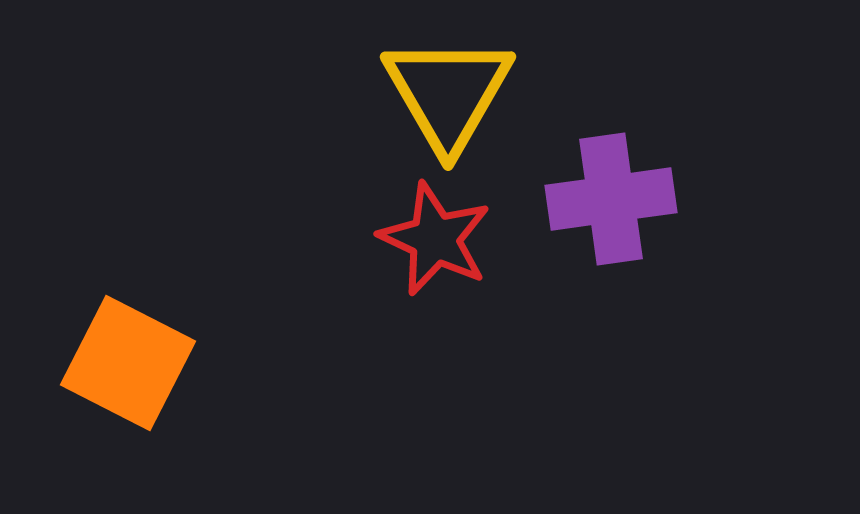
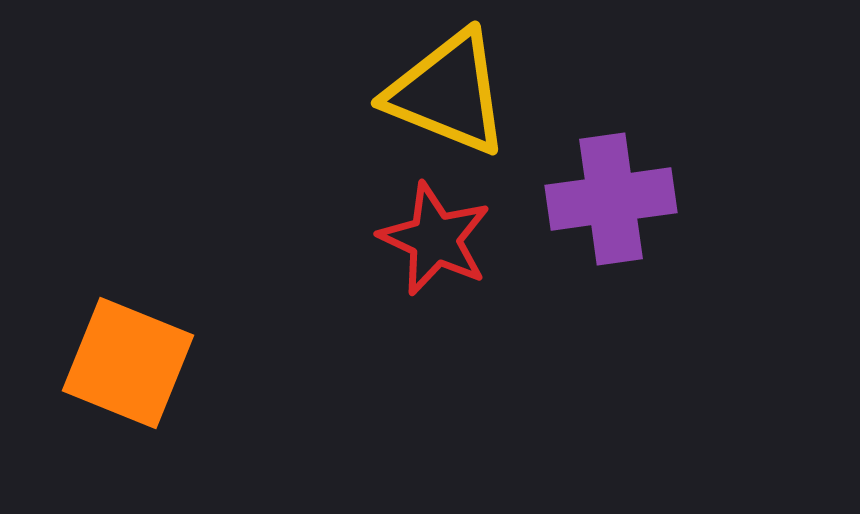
yellow triangle: rotated 38 degrees counterclockwise
orange square: rotated 5 degrees counterclockwise
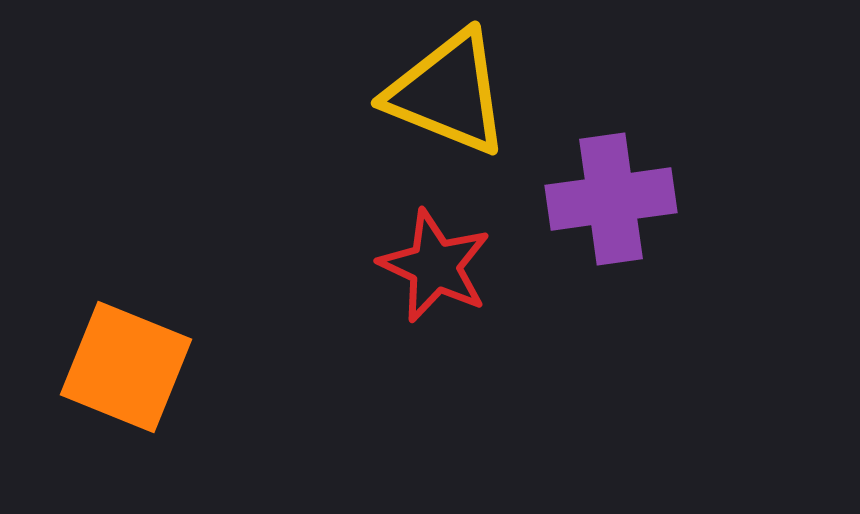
red star: moved 27 px down
orange square: moved 2 px left, 4 px down
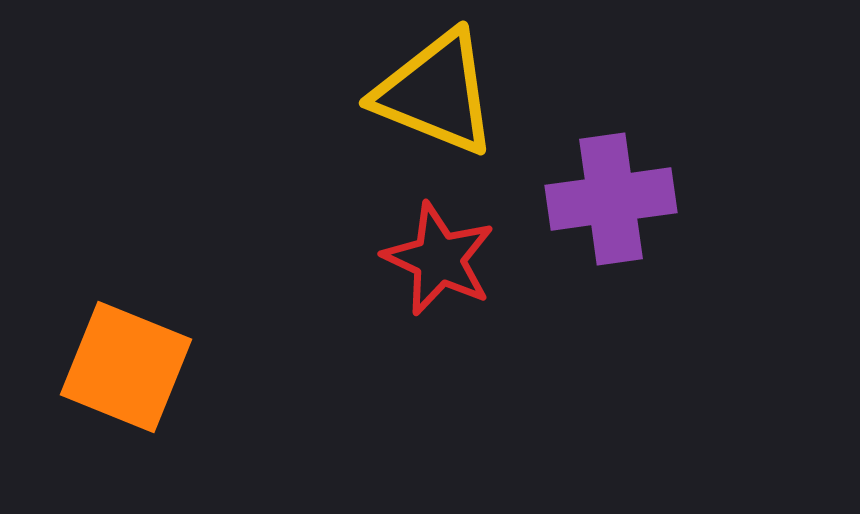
yellow triangle: moved 12 px left
red star: moved 4 px right, 7 px up
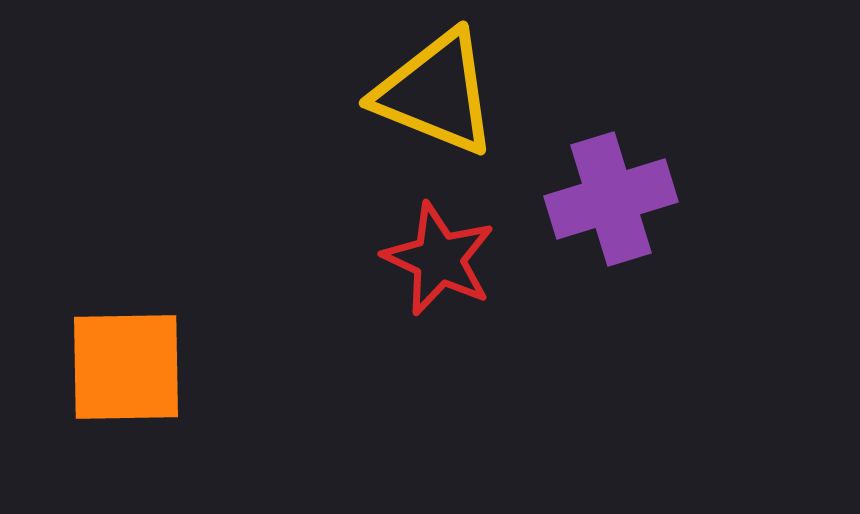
purple cross: rotated 9 degrees counterclockwise
orange square: rotated 23 degrees counterclockwise
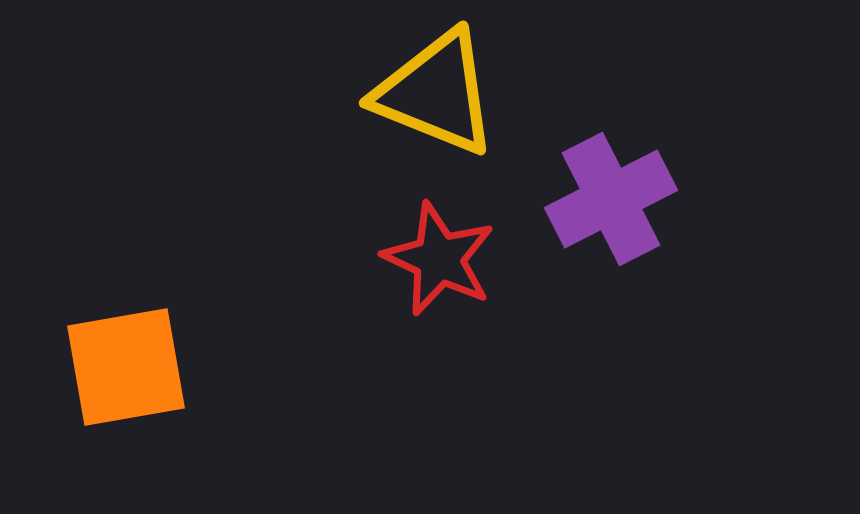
purple cross: rotated 10 degrees counterclockwise
orange square: rotated 9 degrees counterclockwise
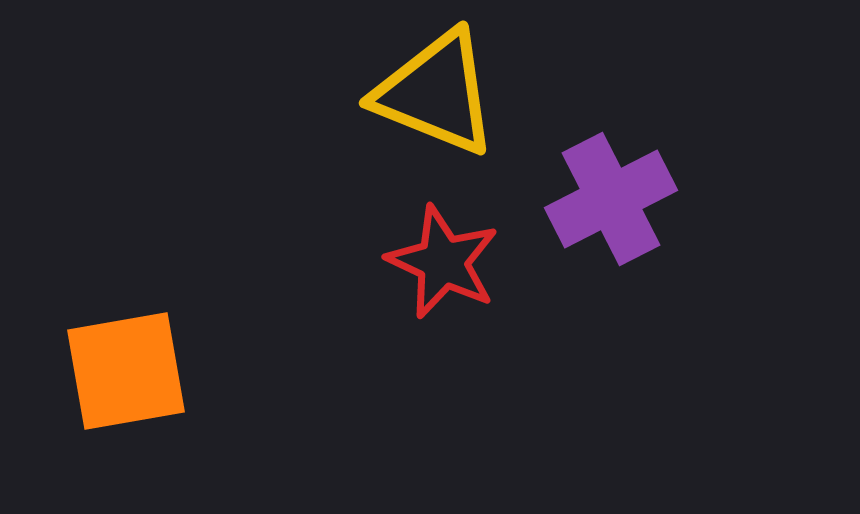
red star: moved 4 px right, 3 px down
orange square: moved 4 px down
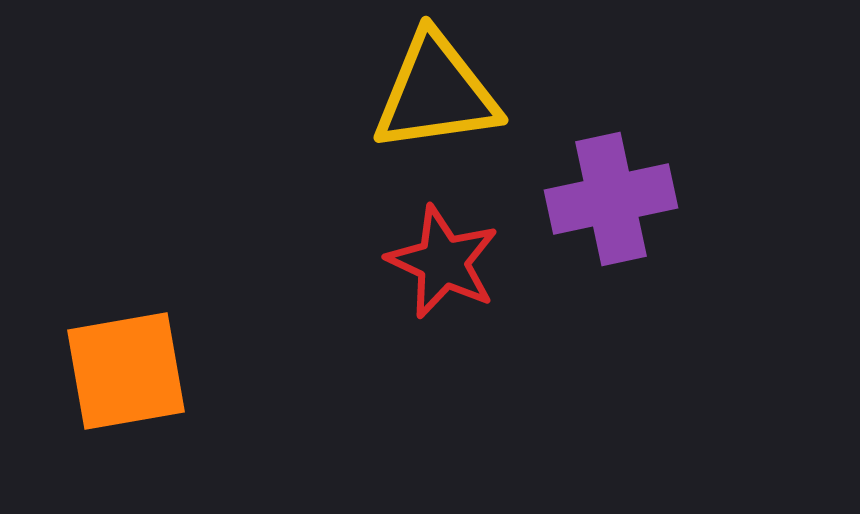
yellow triangle: rotated 30 degrees counterclockwise
purple cross: rotated 15 degrees clockwise
